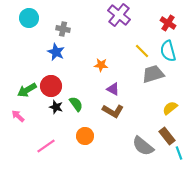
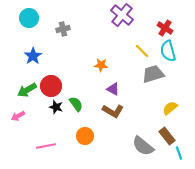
purple cross: moved 3 px right
red cross: moved 3 px left, 5 px down
gray cross: rotated 24 degrees counterclockwise
blue star: moved 23 px left, 4 px down; rotated 12 degrees clockwise
pink arrow: rotated 72 degrees counterclockwise
pink line: rotated 24 degrees clockwise
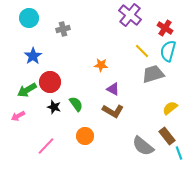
purple cross: moved 8 px right
cyan semicircle: rotated 30 degrees clockwise
red circle: moved 1 px left, 4 px up
black star: moved 2 px left
pink line: rotated 36 degrees counterclockwise
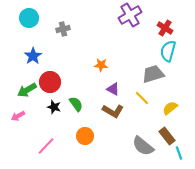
purple cross: rotated 20 degrees clockwise
yellow line: moved 47 px down
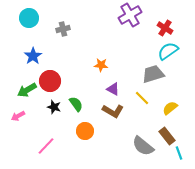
cyan semicircle: rotated 40 degrees clockwise
red circle: moved 1 px up
orange circle: moved 5 px up
